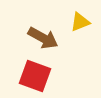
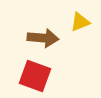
brown arrow: rotated 24 degrees counterclockwise
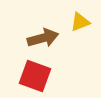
brown arrow: rotated 20 degrees counterclockwise
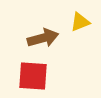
red square: moved 2 px left; rotated 16 degrees counterclockwise
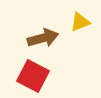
red square: rotated 24 degrees clockwise
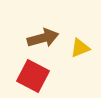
yellow triangle: moved 26 px down
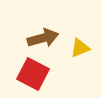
red square: moved 2 px up
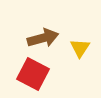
yellow triangle: rotated 35 degrees counterclockwise
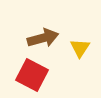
red square: moved 1 px left, 1 px down
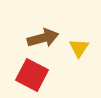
yellow triangle: moved 1 px left
